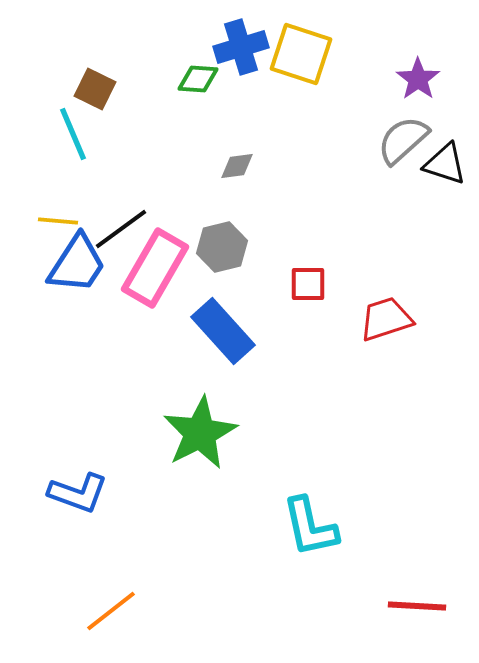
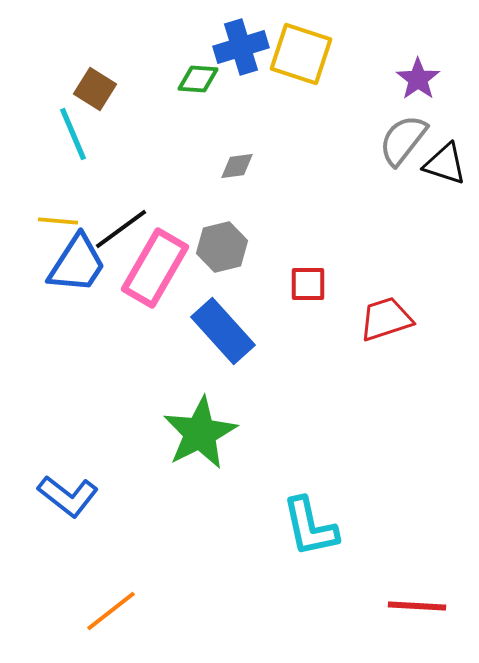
brown square: rotated 6 degrees clockwise
gray semicircle: rotated 10 degrees counterclockwise
blue L-shape: moved 10 px left, 3 px down; rotated 18 degrees clockwise
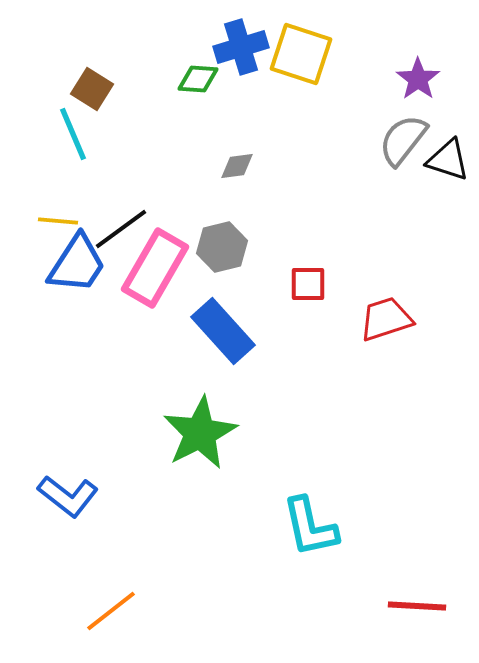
brown square: moved 3 px left
black triangle: moved 3 px right, 4 px up
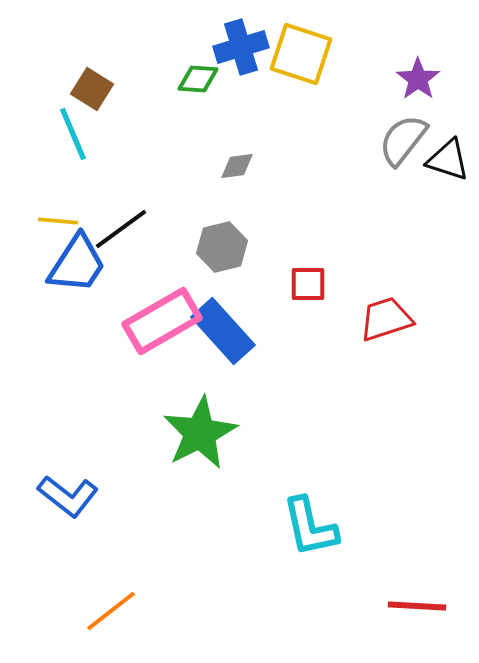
pink rectangle: moved 7 px right, 53 px down; rotated 30 degrees clockwise
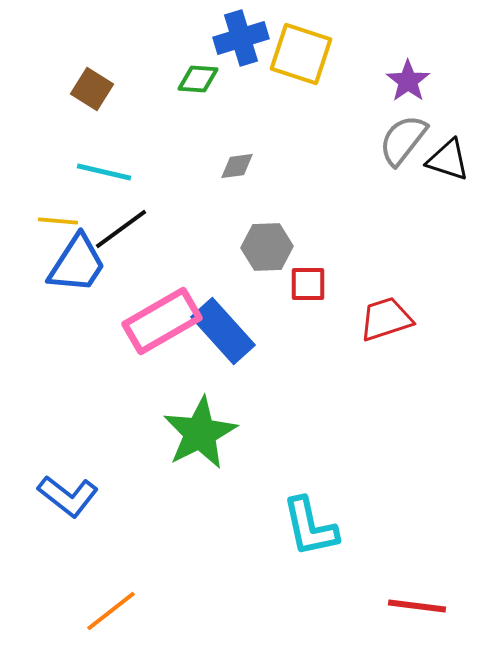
blue cross: moved 9 px up
purple star: moved 10 px left, 2 px down
cyan line: moved 31 px right, 38 px down; rotated 54 degrees counterclockwise
gray hexagon: moved 45 px right; rotated 12 degrees clockwise
red line: rotated 4 degrees clockwise
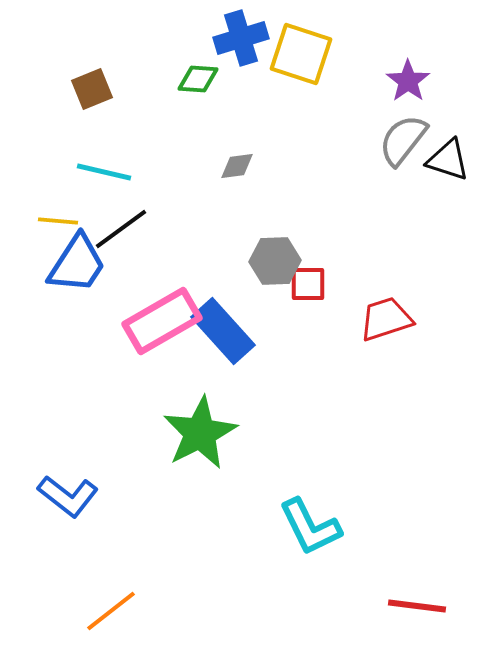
brown square: rotated 36 degrees clockwise
gray hexagon: moved 8 px right, 14 px down
cyan L-shape: rotated 14 degrees counterclockwise
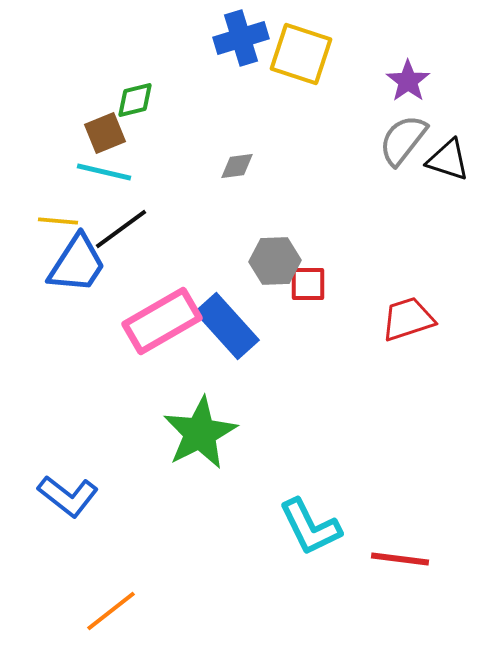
green diamond: moved 63 px left, 21 px down; rotated 18 degrees counterclockwise
brown square: moved 13 px right, 44 px down
red trapezoid: moved 22 px right
blue rectangle: moved 4 px right, 5 px up
red line: moved 17 px left, 47 px up
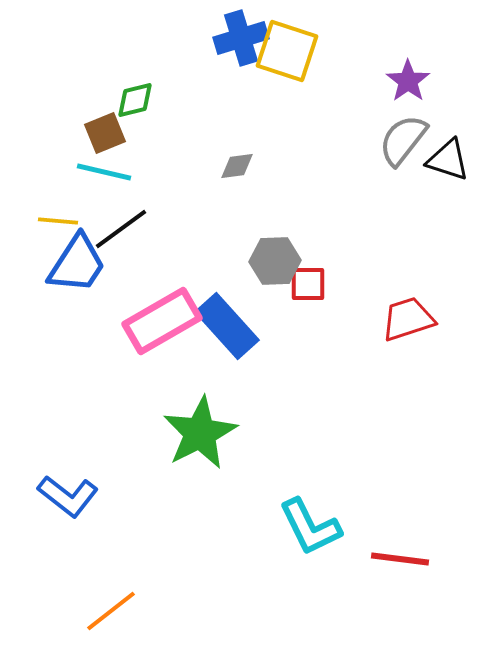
yellow square: moved 14 px left, 3 px up
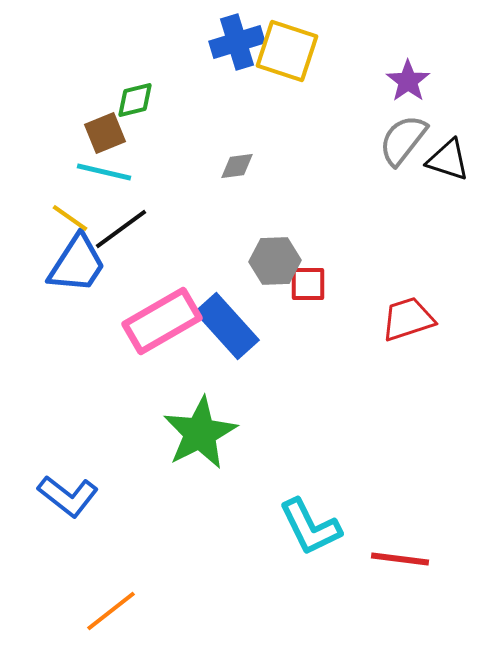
blue cross: moved 4 px left, 4 px down
yellow line: moved 12 px right, 3 px up; rotated 30 degrees clockwise
